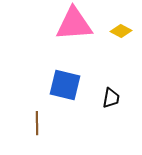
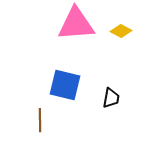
pink triangle: moved 2 px right
brown line: moved 3 px right, 3 px up
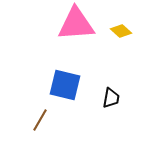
yellow diamond: rotated 15 degrees clockwise
brown line: rotated 30 degrees clockwise
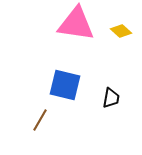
pink triangle: rotated 12 degrees clockwise
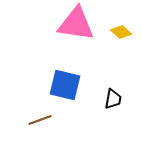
yellow diamond: moved 1 px down
black trapezoid: moved 2 px right, 1 px down
brown line: rotated 40 degrees clockwise
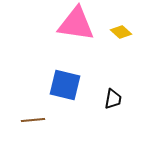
brown line: moved 7 px left; rotated 15 degrees clockwise
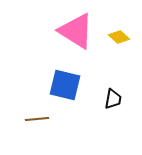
pink triangle: moved 7 px down; rotated 24 degrees clockwise
yellow diamond: moved 2 px left, 5 px down
brown line: moved 4 px right, 1 px up
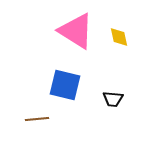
yellow diamond: rotated 35 degrees clockwise
black trapezoid: rotated 85 degrees clockwise
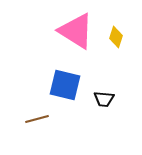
yellow diamond: moved 3 px left; rotated 30 degrees clockwise
black trapezoid: moved 9 px left
brown line: rotated 10 degrees counterclockwise
